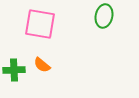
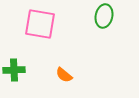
orange semicircle: moved 22 px right, 10 px down
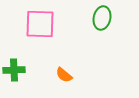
green ellipse: moved 2 px left, 2 px down
pink square: rotated 8 degrees counterclockwise
